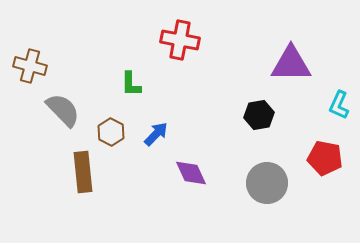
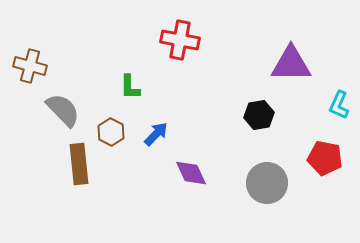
green L-shape: moved 1 px left, 3 px down
brown rectangle: moved 4 px left, 8 px up
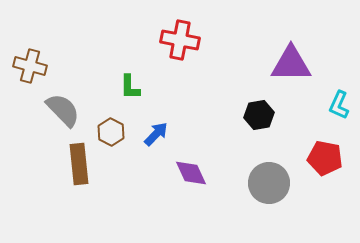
gray circle: moved 2 px right
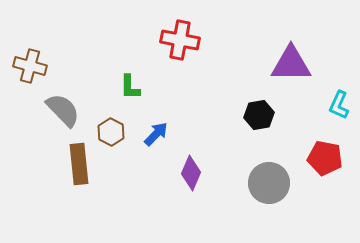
purple diamond: rotated 48 degrees clockwise
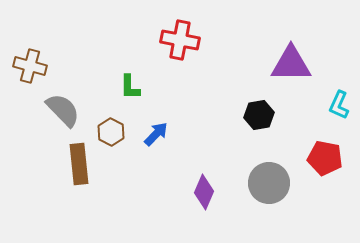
purple diamond: moved 13 px right, 19 px down
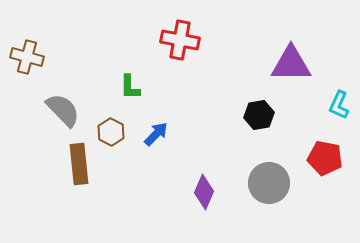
brown cross: moved 3 px left, 9 px up
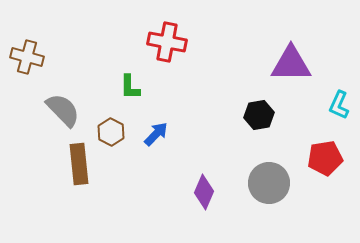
red cross: moved 13 px left, 2 px down
red pentagon: rotated 20 degrees counterclockwise
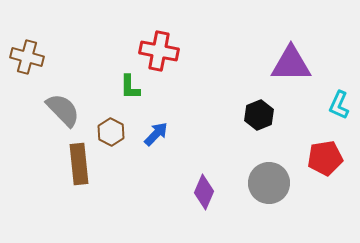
red cross: moved 8 px left, 9 px down
black hexagon: rotated 12 degrees counterclockwise
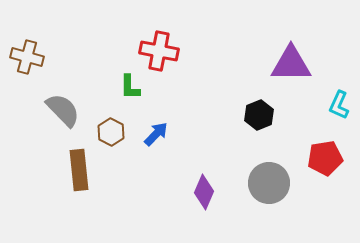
brown rectangle: moved 6 px down
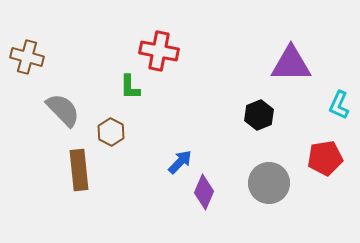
blue arrow: moved 24 px right, 28 px down
